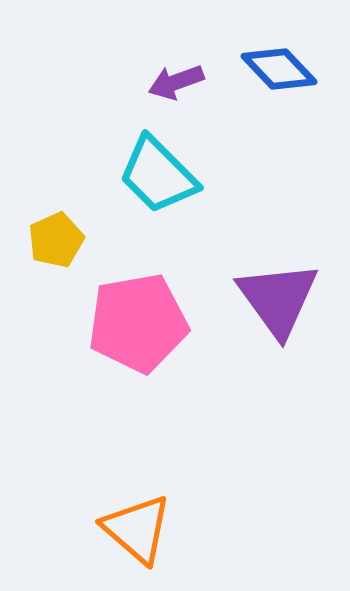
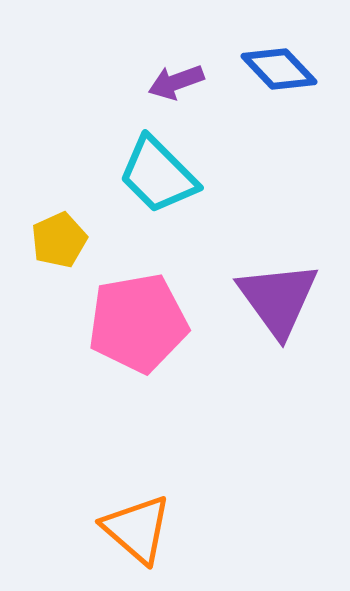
yellow pentagon: moved 3 px right
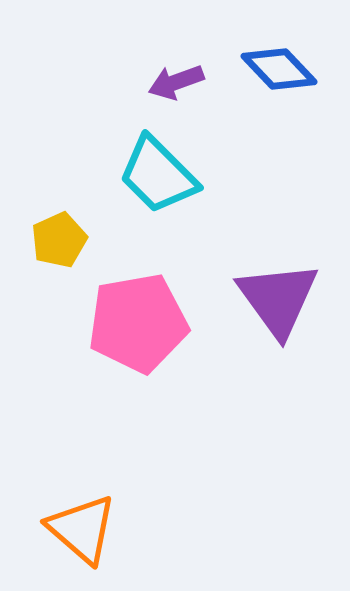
orange triangle: moved 55 px left
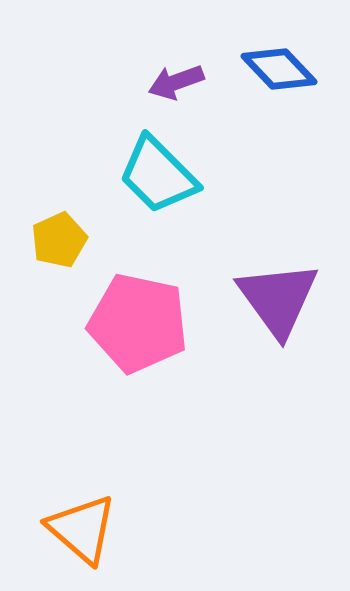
pink pentagon: rotated 22 degrees clockwise
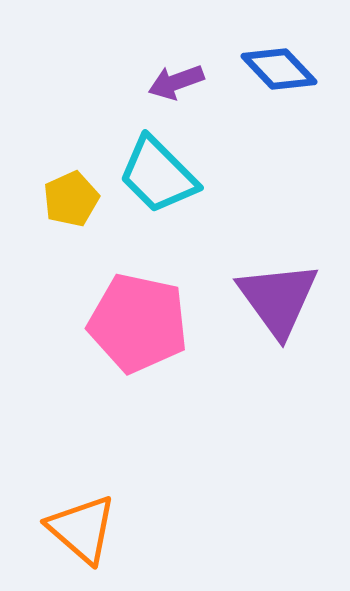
yellow pentagon: moved 12 px right, 41 px up
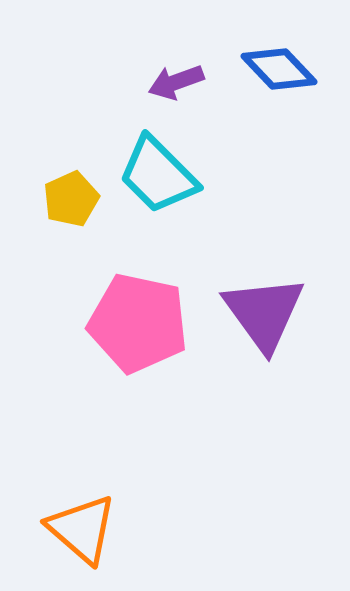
purple triangle: moved 14 px left, 14 px down
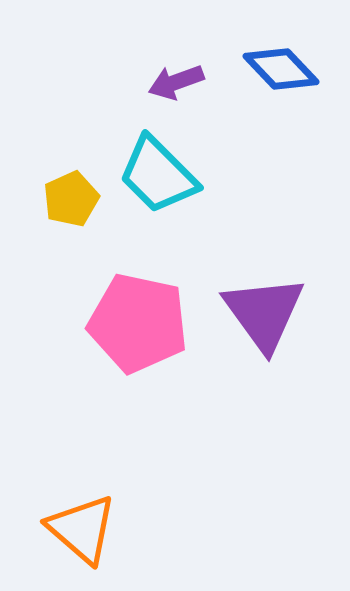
blue diamond: moved 2 px right
